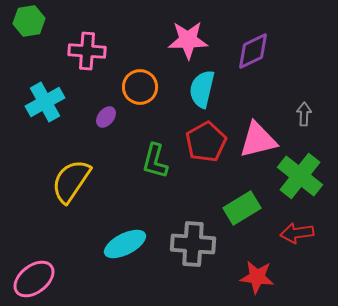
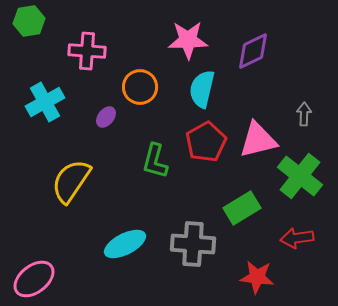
red arrow: moved 5 px down
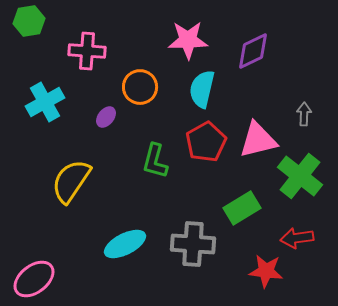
red star: moved 9 px right, 6 px up
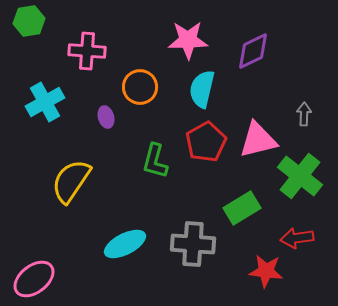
purple ellipse: rotated 55 degrees counterclockwise
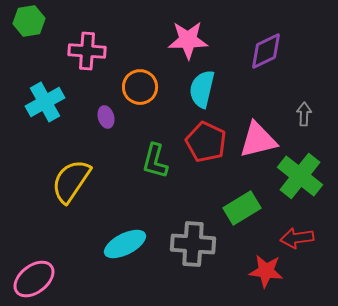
purple diamond: moved 13 px right
red pentagon: rotated 18 degrees counterclockwise
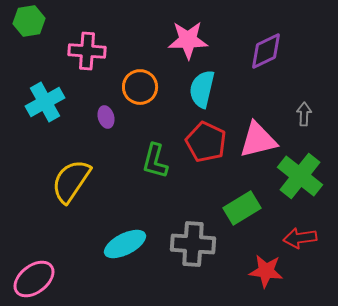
red arrow: moved 3 px right
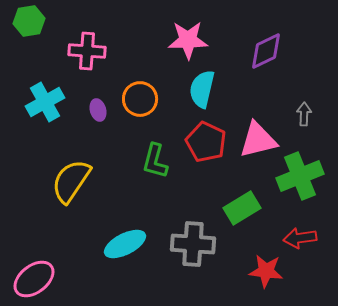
orange circle: moved 12 px down
purple ellipse: moved 8 px left, 7 px up
green cross: rotated 30 degrees clockwise
